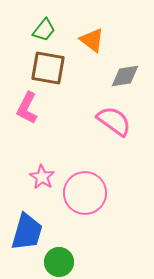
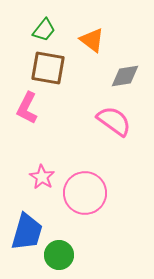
green circle: moved 7 px up
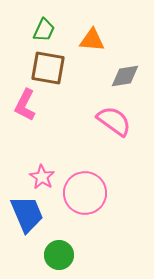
green trapezoid: rotated 15 degrees counterclockwise
orange triangle: rotated 32 degrees counterclockwise
pink L-shape: moved 2 px left, 3 px up
blue trapezoid: moved 18 px up; rotated 39 degrees counterclockwise
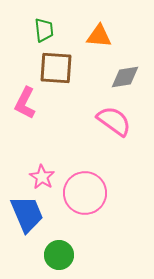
green trapezoid: rotated 30 degrees counterclockwise
orange triangle: moved 7 px right, 4 px up
brown square: moved 8 px right; rotated 6 degrees counterclockwise
gray diamond: moved 1 px down
pink L-shape: moved 2 px up
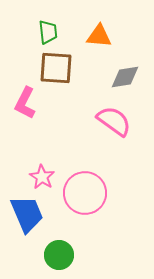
green trapezoid: moved 4 px right, 2 px down
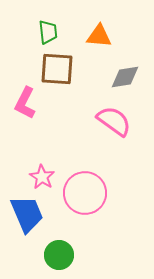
brown square: moved 1 px right, 1 px down
